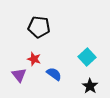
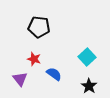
purple triangle: moved 1 px right, 4 px down
black star: moved 1 px left
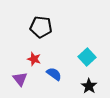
black pentagon: moved 2 px right
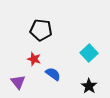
black pentagon: moved 3 px down
cyan square: moved 2 px right, 4 px up
blue semicircle: moved 1 px left
purple triangle: moved 2 px left, 3 px down
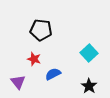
blue semicircle: rotated 63 degrees counterclockwise
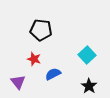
cyan square: moved 2 px left, 2 px down
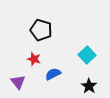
black pentagon: rotated 10 degrees clockwise
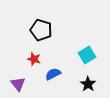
cyan square: rotated 12 degrees clockwise
purple triangle: moved 2 px down
black star: moved 1 px left, 2 px up
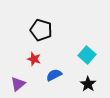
cyan square: rotated 18 degrees counterclockwise
blue semicircle: moved 1 px right, 1 px down
purple triangle: rotated 28 degrees clockwise
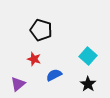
cyan square: moved 1 px right, 1 px down
